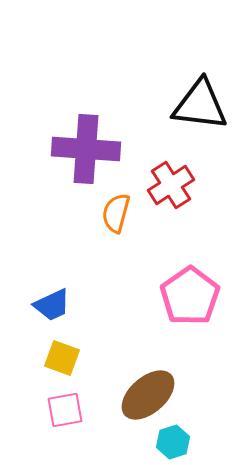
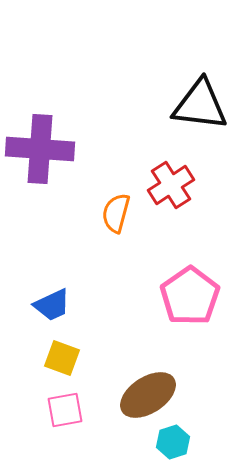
purple cross: moved 46 px left
brown ellipse: rotated 8 degrees clockwise
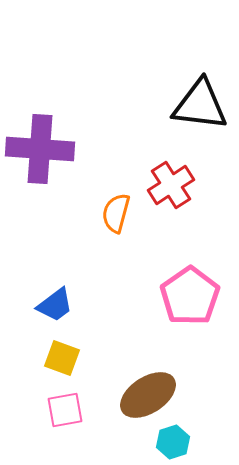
blue trapezoid: moved 3 px right; rotated 12 degrees counterclockwise
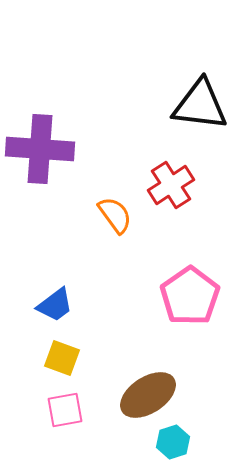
orange semicircle: moved 1 px left, 2 px down; rotated 129 degrees clockwise
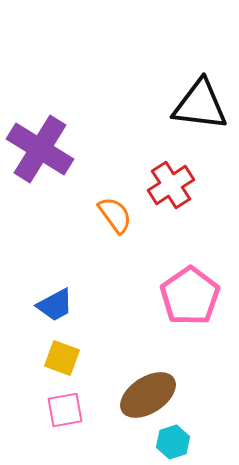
purple cross: rotated 28 degrees clockwise
blue trapezoid: rotated 9 degrees clockwise
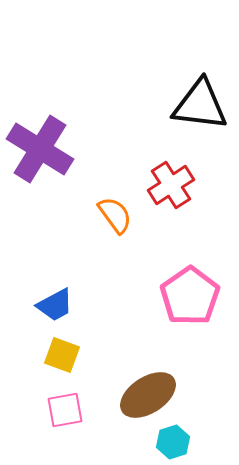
yellow square: moved 3 px up
